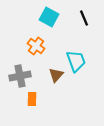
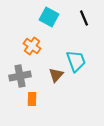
orange cross: moved 4 px left
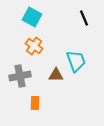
cyan square: moved 17 px left
orange cross: moved 2 px right
brown triangle: rotated 49 degrees clockwise
orange rectangle: moved 3 px right, 4 px down
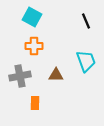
black line: moved 2 px right, 3 px down
orange cross: rotated 36 degrees counterclockwise
cyan trapezoid: moved 10 px right
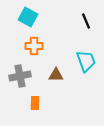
cyan square: moved 4 px left
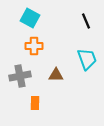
cyan square: moved 2 px right, 1 px down
cyan trapezoid: moved 1 px right, 2 px up
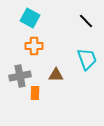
black line: rotated 21 degrees counterclockwise
orange rectangle: moved 10 px up
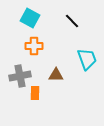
black line: moved 14 px left
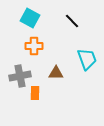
brown triangle: moved 2 px up
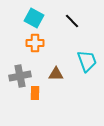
cyan square: moved 4 px right
orange cross: moved 1 px right, 3 px up
cyan trapezoid: moved 2 px down
brown triangle: moved 1 px down
